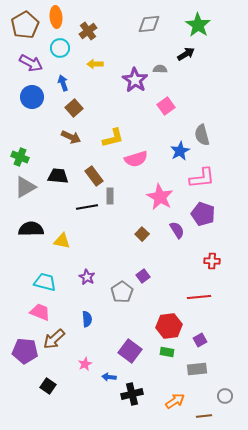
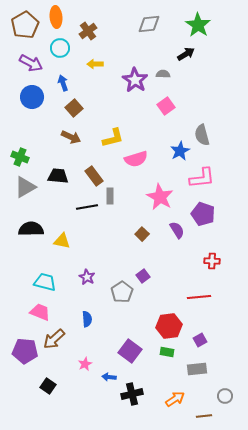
gray semicircle at (160, 69): moved 3 px right, 5 px down
orange arrow at (175, 401): moved 2 px up
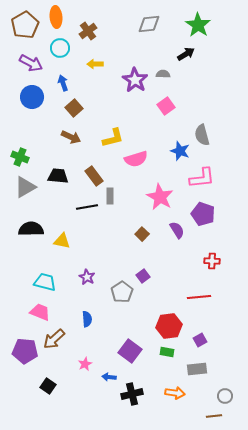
blue star at (180, 151): rotated 24 degrees counterclockwise
orange arrow at (175, 399): moved 6 px up; rotated 42 degrees clockwise
brown line at (204, 416): moved 10 px right
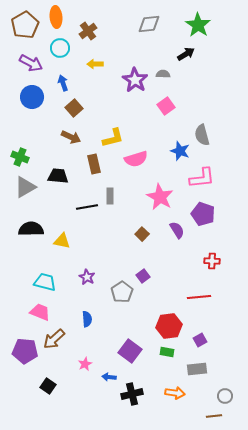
brown rectangle at (94, 176): moved 12 px up; rotated 24 degrees clockwise
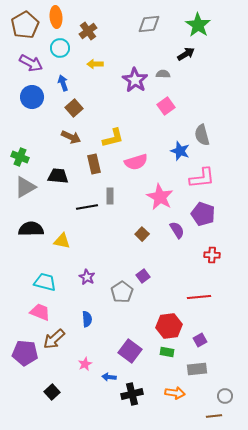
pink semicircle at (136, 159): moved 3 px down
red cross at (212, 261): moved 6 px up
purple pentagon at (25, 351): moved 2 px down
black square at (48, 386): moved 4 px right, 6 px down; rotated 14 degrees clockwise
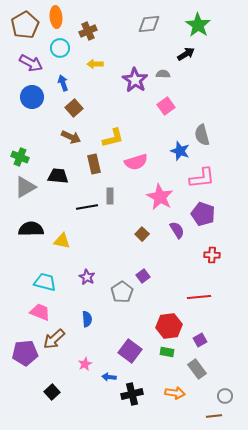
brown cross at (88, 31): rotated 12 degrees clockwise
purple pentagon at (25, 353): rotated 10 degrees counterclockwise
gray rectangle at (197, 369): rotated 60 degrees clockwise
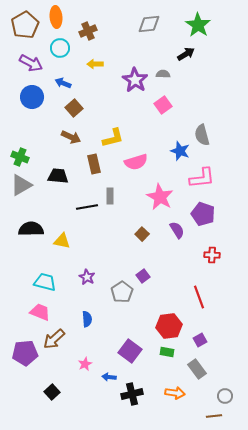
blue arrow at (63, 83): rotated 49 degrees counterclockwise
pink square at (166, 106): moved 3 px left, 1 px up
gray triangle at (25, 187): moved 4 px left, 2 px up
red line at (199, 297): rotated 75 degrees clockwise
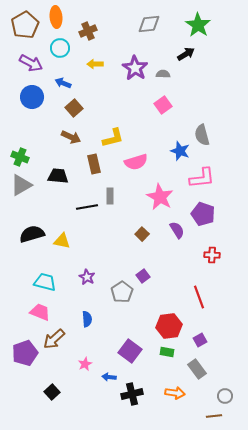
purple star at (135, 80): moved 12 px up
black semicircle at (31, 229): moved 1 px right, 5 px down; rotated 15 degrees counterclockwise
purple pentagon at (25, 353): rotated 15 degrees counterclockwise
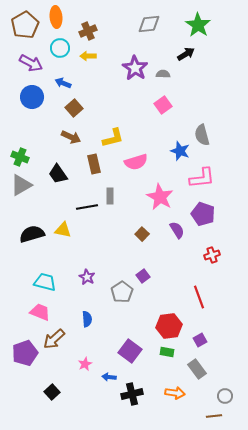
yellow arrow at (95, 64): moved 7 px left, 8 px up
black trapezoid at (58, 176): moved 2 px up; rotated 130 degrees counterclockwise
yellow triangle at (62, 241): moved 1 px right, 11 px up
red cross at (212, 255): rotated 21 degrees counterclockwise
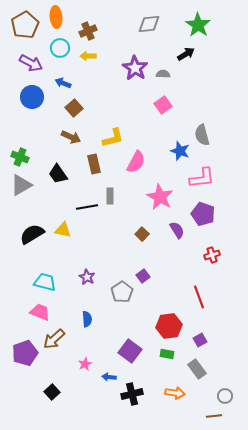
pink semicircle at (136, 162): rotated 45 degrees counterclockwise
black semicircle at (32, 234): rotated 15 degrees counterclockwise
green rectangle at (167, 352): moved 2 px down
